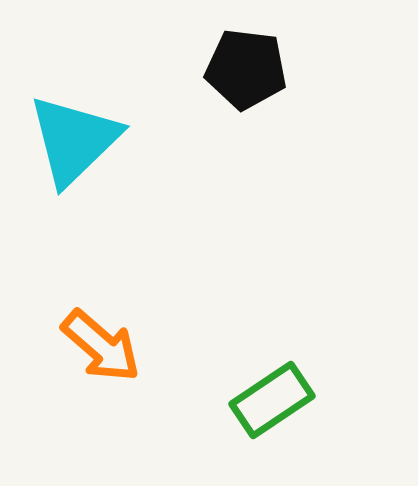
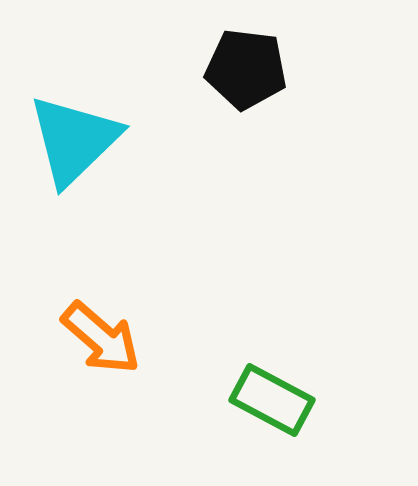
orange arrow: moved 8 px up
green rectangle: rotated 62 degrees clockwise
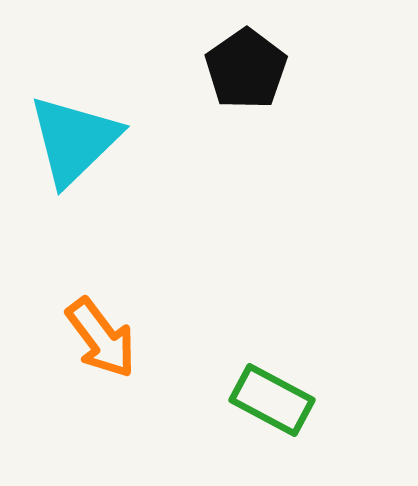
black pentagon: rotated 30 degrees clockwise
orange arrow: rotated 12 degrees clockwise
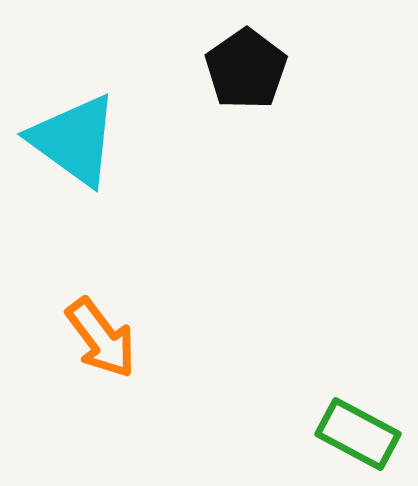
cyan triangle: rotated 40 degrees counterclockwise
green rectangle: moved 86 px right, 34 px down
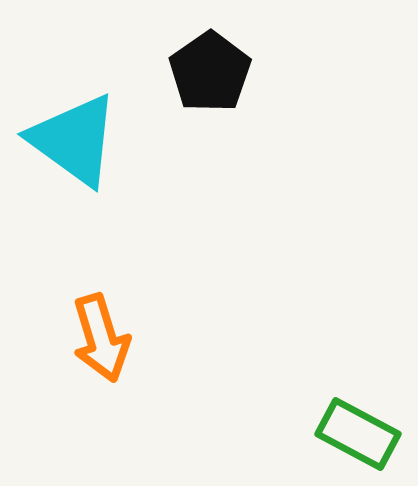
black pentagon: moved 36 px left, 3 px down
orange arrow: rotated 20 degrees clockwise
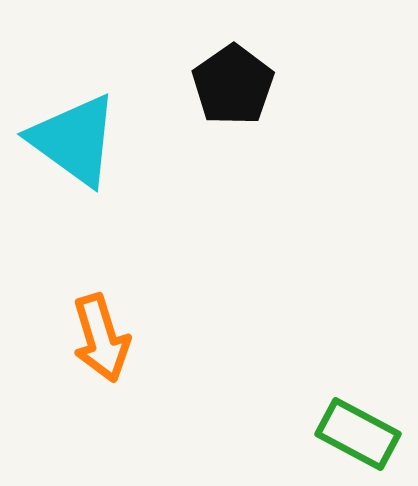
black pentagon: moved 23 px right, 13 px down
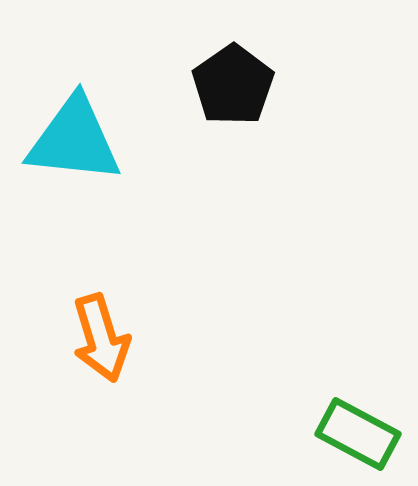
cyan triangle: rotated 30 degrees counterclockwise
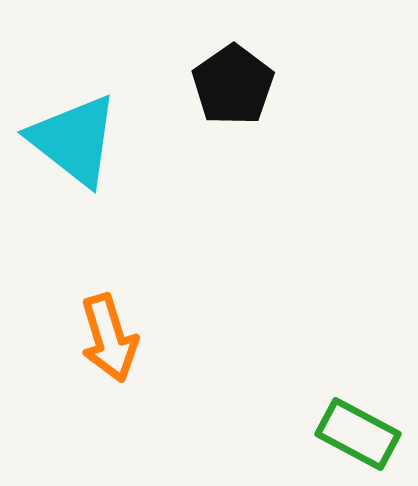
cyan triangle: rotated 32 degrees clockwise
orange arrow: moved 8 px right
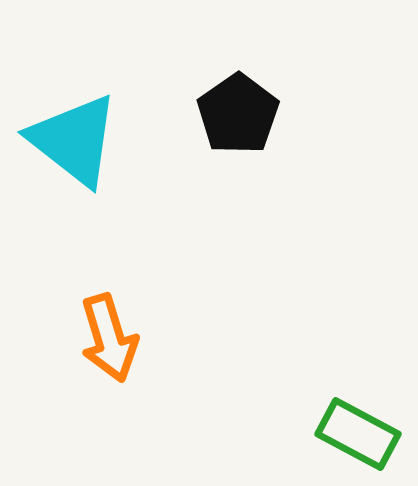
black pentagon: moved 5 px right, 29 px down
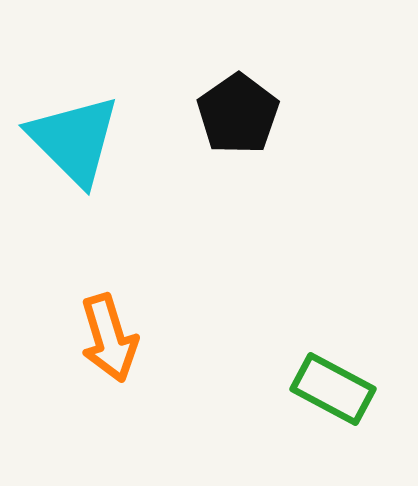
cyan triangle: rotated 7 degrees clockwise
green rectangle: moved 25 px left, 45 px up
